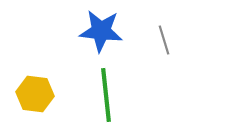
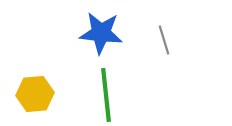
blue star: moved 2 px down
yellow hexagon: rotated 12 degrees counterclockwise
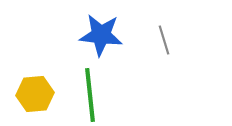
blue star: moved 2 px down
green line: moved 16 px left
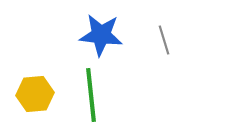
green line: moved 1 px right
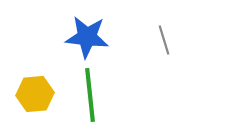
blue star: moved 14 px left, 2 px down
green line: moved 1 px left
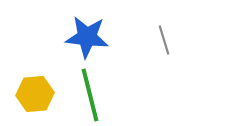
green line: rotated 8 degrees counterclockwise
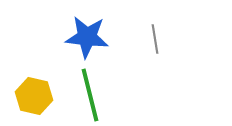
gray line: moved 9 px left, 1 px up; rotated 8 degrees clockwise
yellow hexagon: moved 1 px left, 2 px down; rotated 18 degrees clockwise
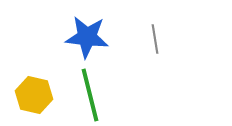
yellow hexagon: moved 1 px up
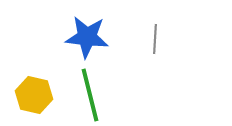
gray line: rotated 12 degrees clockwise
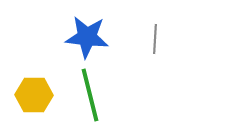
yellow hexagon: rotated 12 degrees counterclockwise
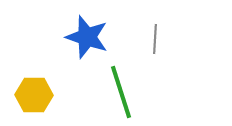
blue star: rotated 12 degrees clockwise
green line: moved 31 px right, 3 px up; rotated 4 degrees counterclockwise
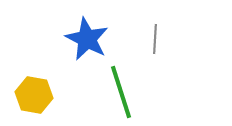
blue star: moved 2 px down; rotated 9 degrees clockwise
yellow hexagon: rotated 9 degrees clockwise
